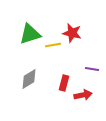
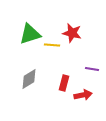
yellow line: moved 1 px left; rotated 14 degrees clockwise
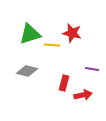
gray diamond: moved 2 px left, 8 px up; rotated 45 degrees clockwise
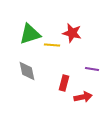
gray diamond: rotated 65 degrees clockwise
red arrow: moved 2 px down
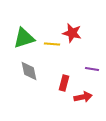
green triangle: moved 6 px left, 4 px down
yellow line: moved 1 px up
gray diamond: moved 2 px right
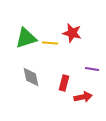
green triangle: moved 2 px right
yellow line: moved 2 px left, 1 px up
gray diamond: moved 2 px right, 6 px down
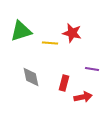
green triangle: moved 5 px left, 7 px up
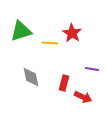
red star: rotated 18 degrees clockwise
red arrow: rotated 36 degrees clockwise
